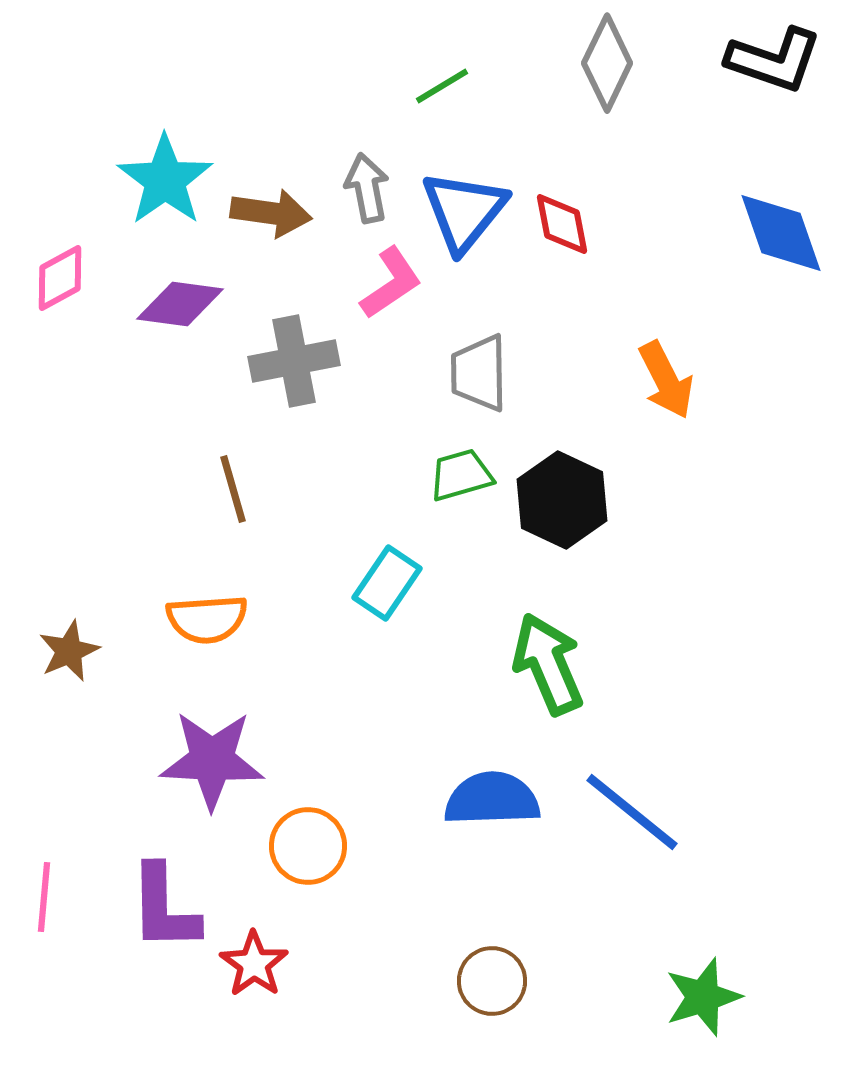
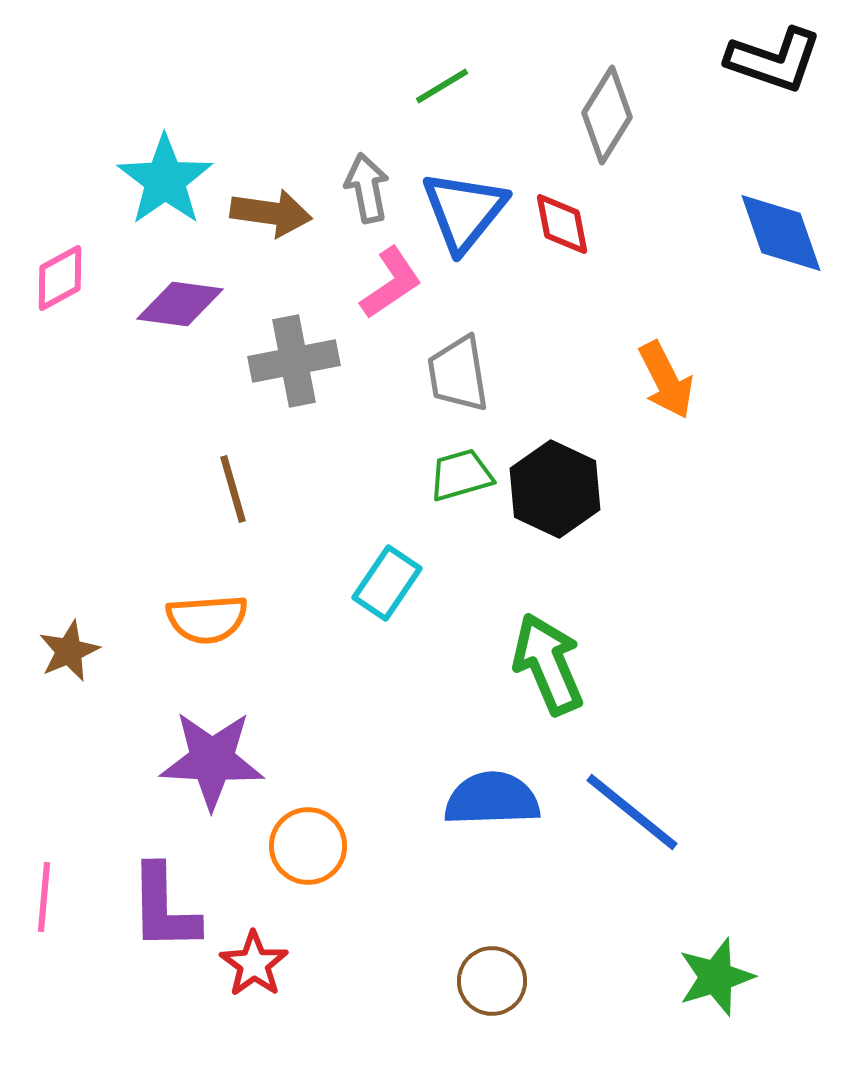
gray diamond: moved 52 px down; rotated 6 degrees clockwise
gray trapezoid: moved 21 px left, 1 px down; rotated 8 degrees counterclockwise
black hexagon: moved 7 px left, 11 px up
green star: moved 13 px right, 20 px up
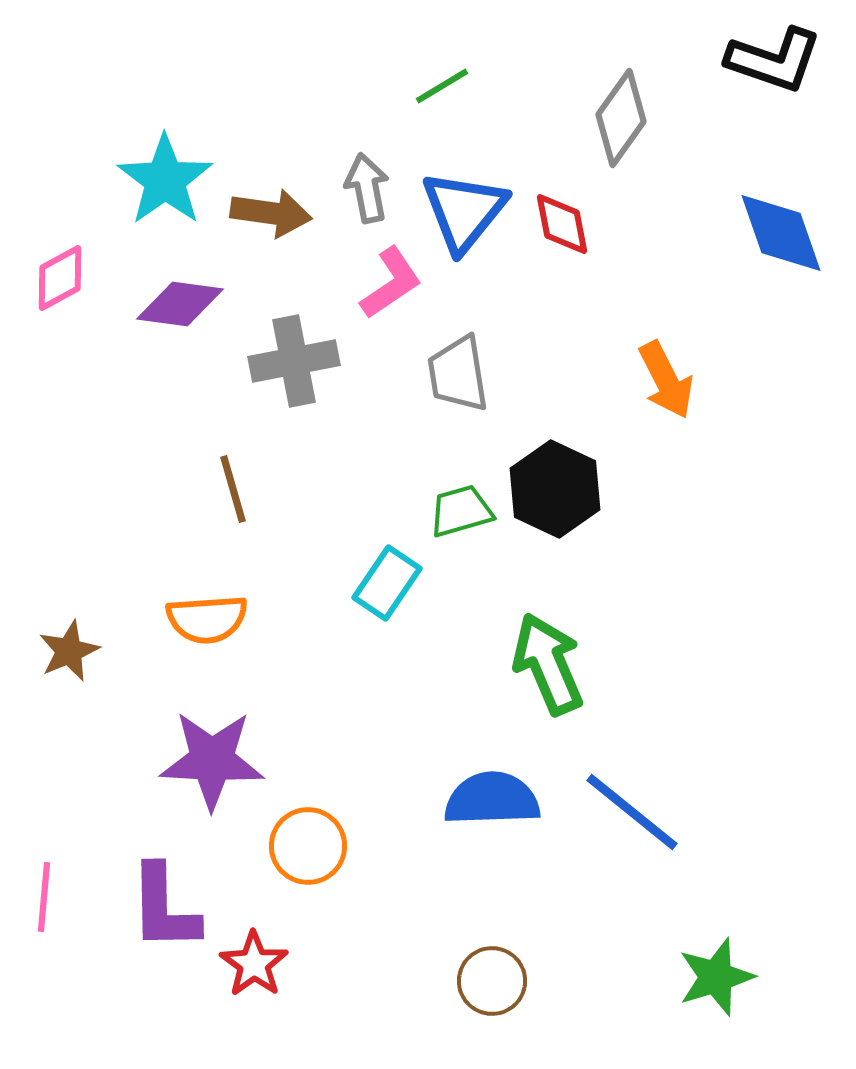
gray diamond: moved 14 px right, 3 px down; rotated 4 degrees clockwise
green trapezoid: moved 36 px down
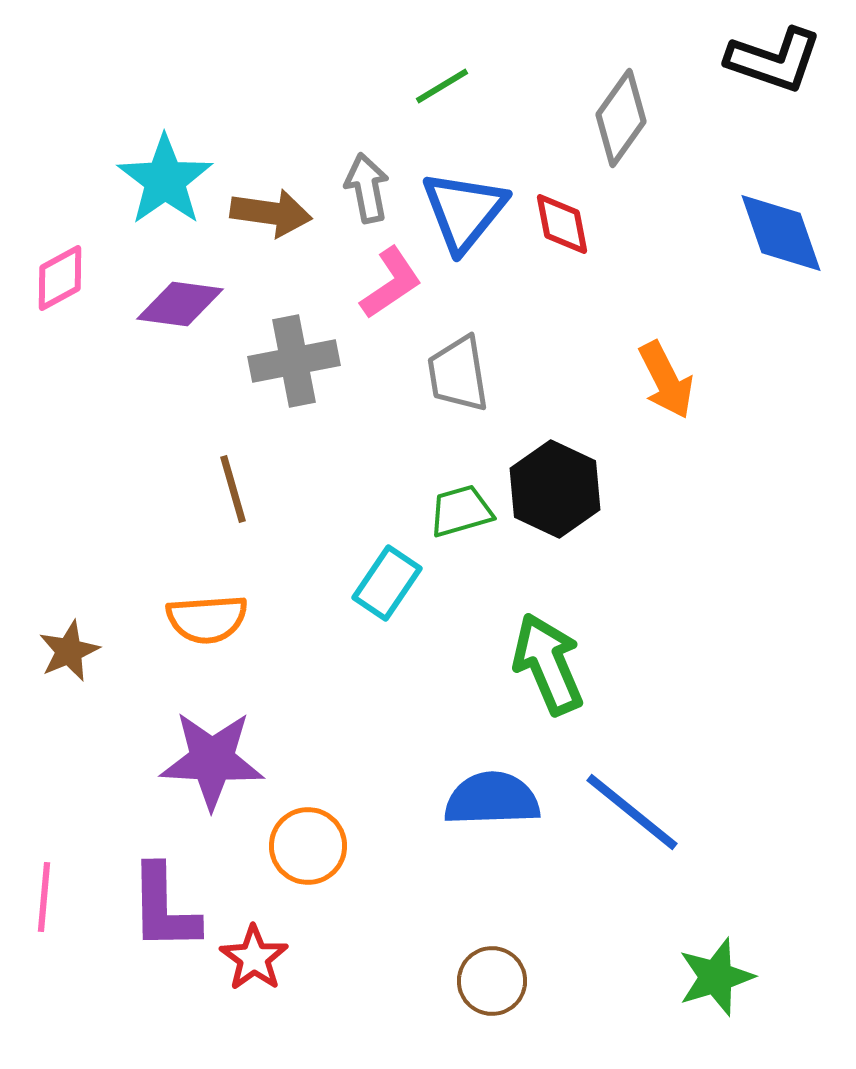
red star: moved 6 px up
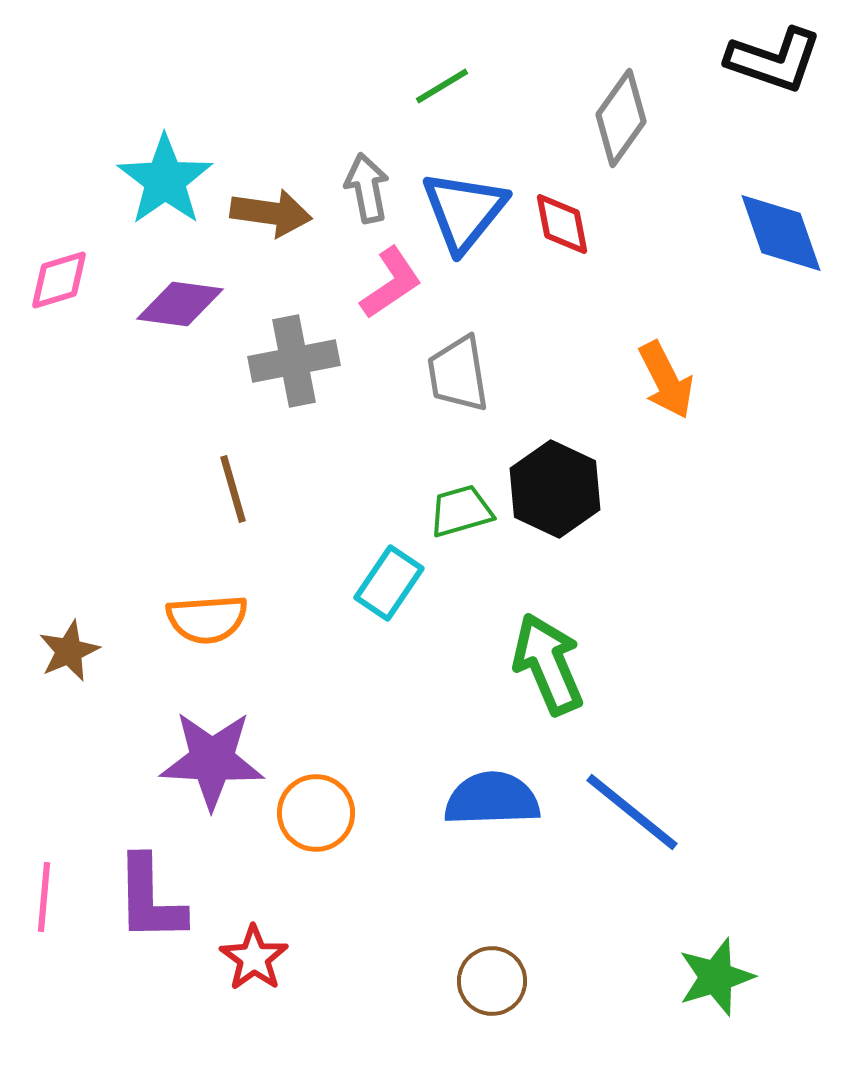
pink diamond: moved 1 px left, 2 px down; rotated 12 degrees clockwise
cyan rectangle: moved 2 px right
orange circle: moved 8 px right, 33 px up
purple L-shape: moved 14 px left, 9 px up
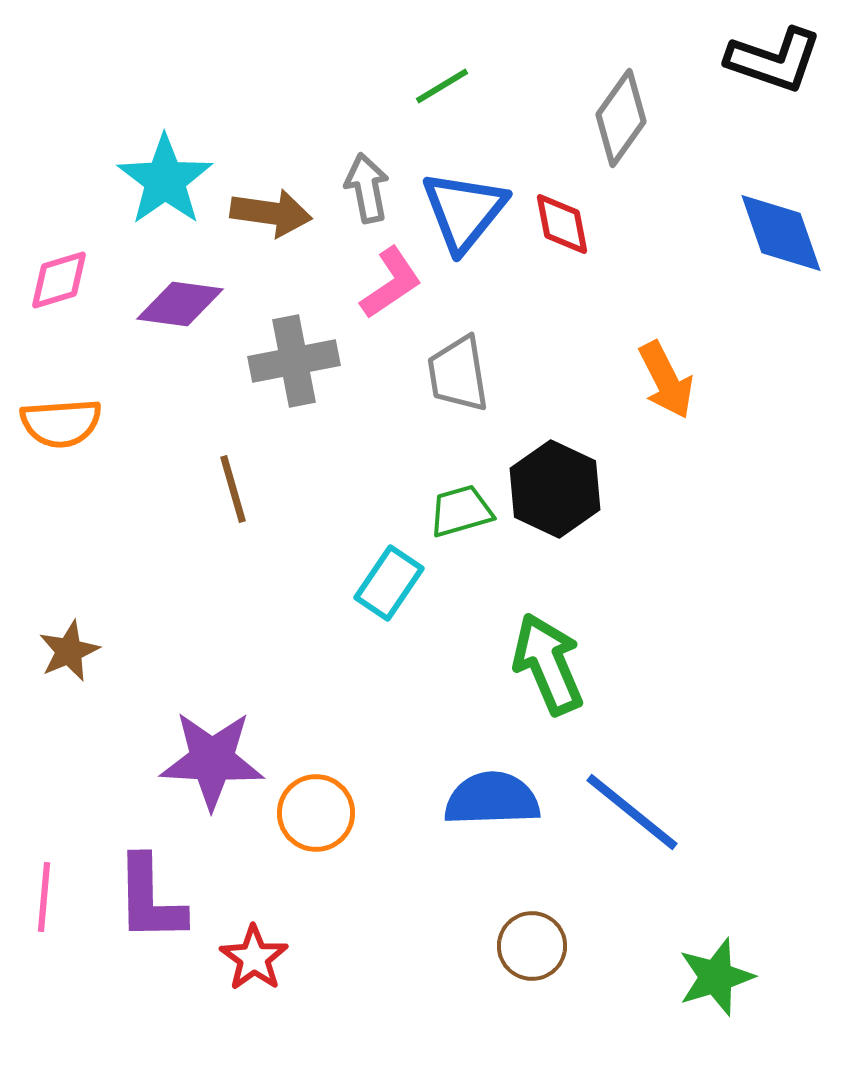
orange semicircle: moved 146 px left, 196 px up
brown circle: moved 40 px right, 35 px up
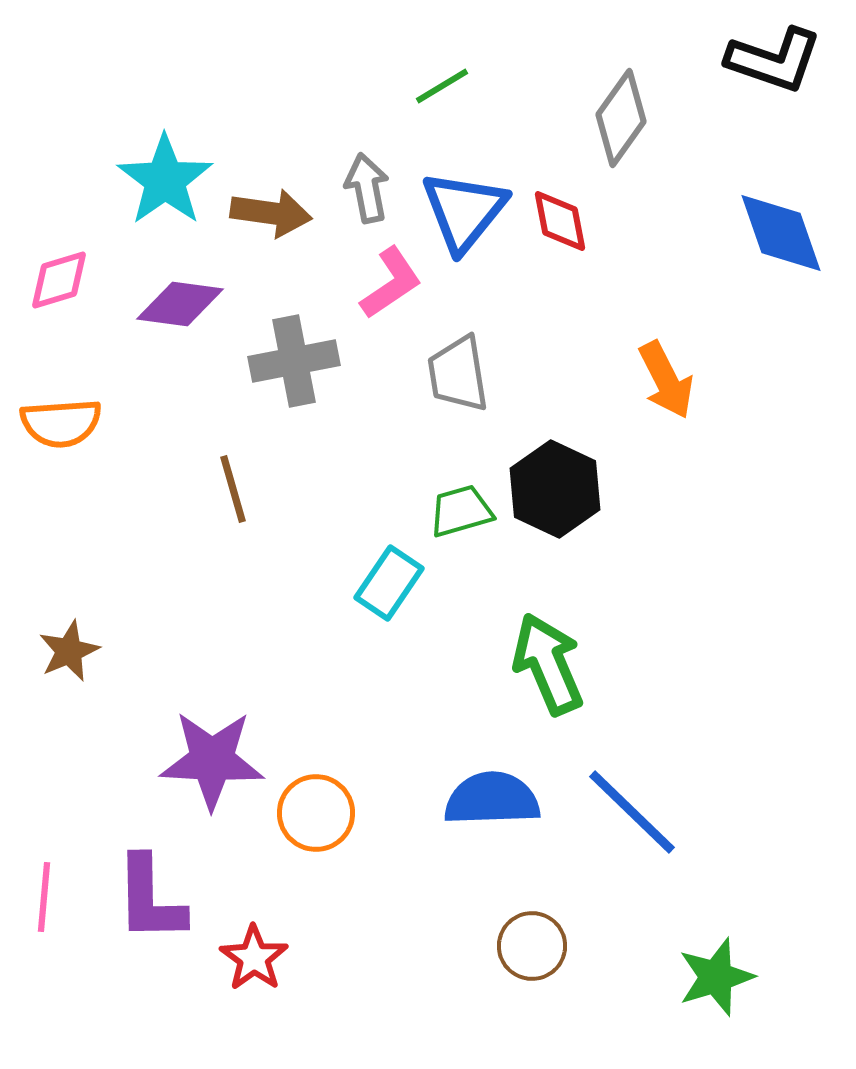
red diamond: moved 2 px left, 3 px up
blue line: rotated 5 degrees clockwise
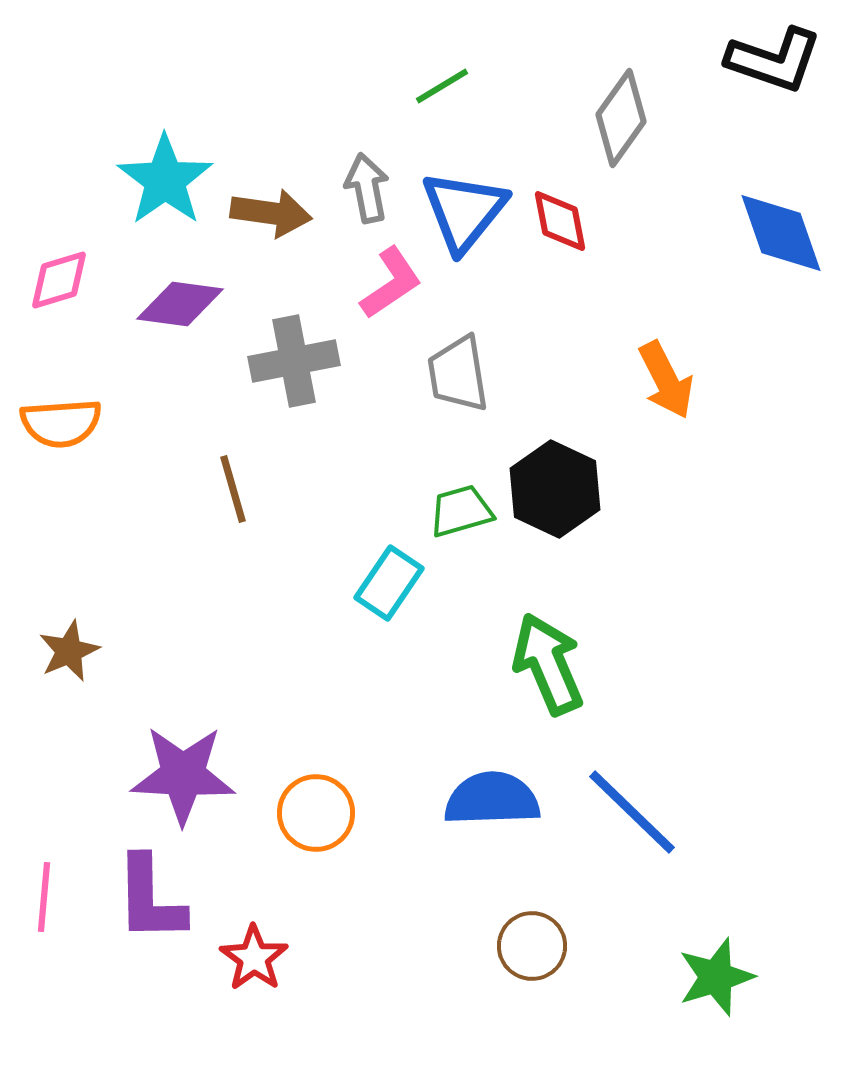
purple star: moved 29 px left, 15 px down
